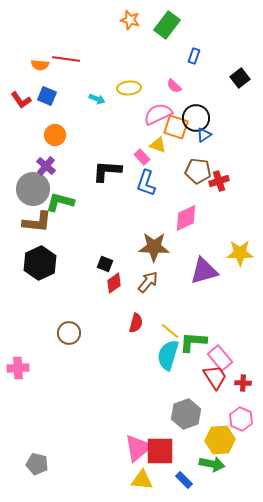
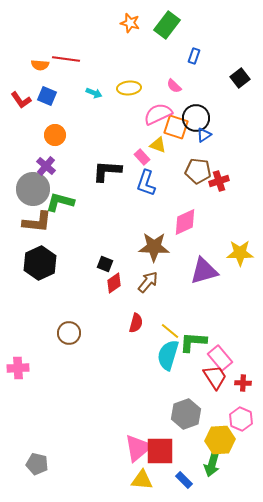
orange star at (130, 20): moved 3 px down
cyan arrow at (97, 99): moved 3 px left, 6 px up
pink diamond at (186, 218): moved 1 px left, 4 px down
green arrow at (212, 464): rotated 95 degrees clockwise
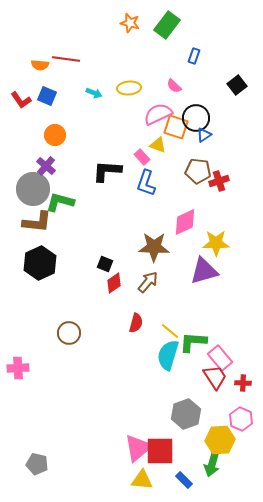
black square at (240, 78): moved 3 px left, 7 px down
yellow star at (240, 253): moved 24 px left, 10 px up
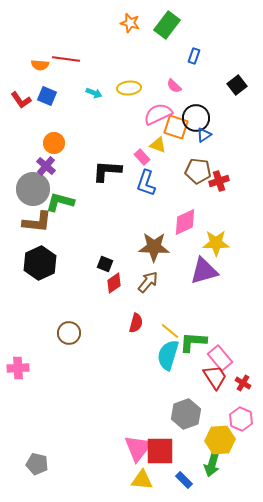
orange circle at (55, 135): moved 1 px left, 8 px down
red cross at (243, 383): rotated 28 degrees clockwise
pink triangle at (138, 448): rotated 12 degrees counterclockwise
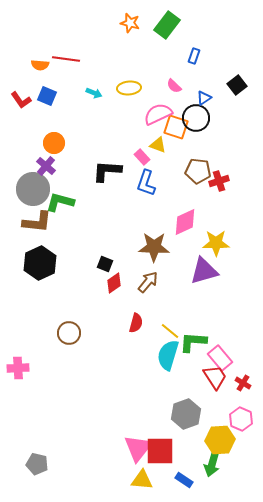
blue triangle at (204, 135): moved 37 px up
blue rectangle at (184, 480): rotated 12 degrees counterclockwise
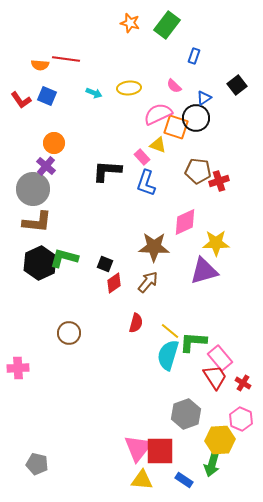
green L-shape at (60, 202): moved 4 px right, 56 px down
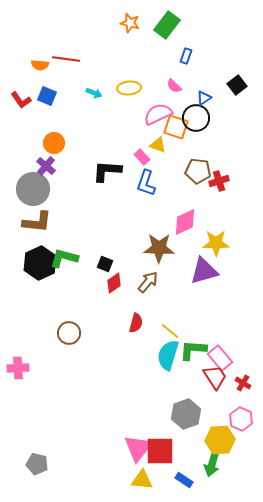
blue rectangle at (194, 56): moved 8 px left
brown star at (154, 247): moved 5 px right, 1 px down
green L-shape at (193, 342): moved 8 px down
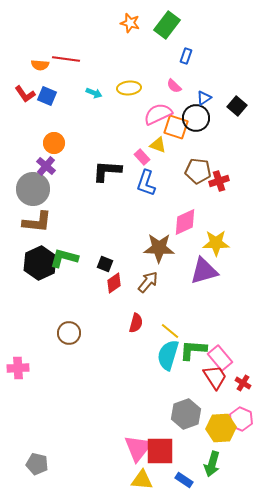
black square at (237, 85): moved 21 px down; rotated 12 degrees counterclockwise
red L-shape at (21, 100): moved 4 px right, 6 px up
yellow hexagon at (220, 440): moved 1 px right, 12 px up
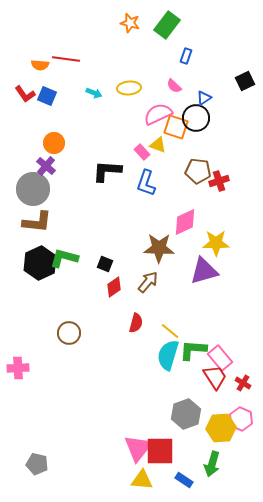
black square at (237, 106): moved 8 px right, 25 px up; rotated 24 degrees clockwise
pink rectangle at (142, 157): moved 5 px up
red diamond at (114, 283): moved 4 px down
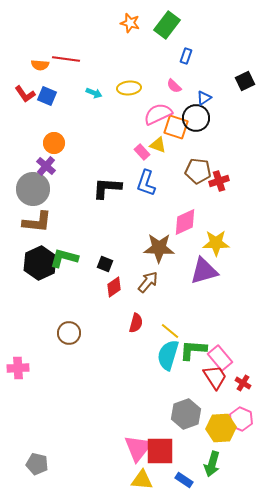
black L-shape at (107, 171): moved 17 px down
